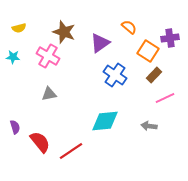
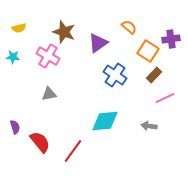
purple cross: moved 1 px right, 1 px down
purple triangle: moved 2 px left
red line: moved 2 px right; rotated 20 degrees counterclockwise
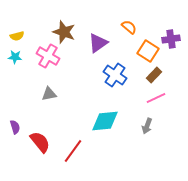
yellow semicircle: moved 2 px left, 8 px down
cyan star: moved 2 px right
pink line: moved 9 px left
gray arrow: moved 2 px left; rotated 77 degrees counterclockwise
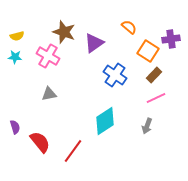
purple triangle: moved 4 px left
cyan diamond: rotated 28 degrees counterclockwise
